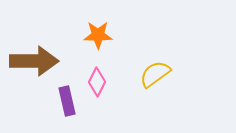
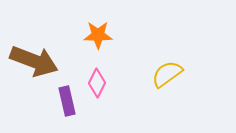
brown arrow: rotated 21 degrees clockwise
yellow semicircle: moved 12 px right
pink diamond: moved 1 px down
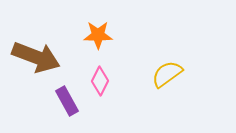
brown arrow: moved 2 px right, 4 px up
pink diamond: moved 3 px right, 2 px up
purple rectangle: rotated 16 degrees counterclockwise
